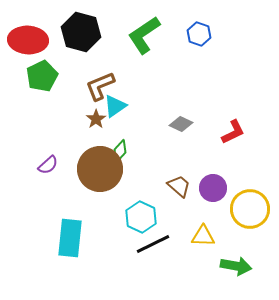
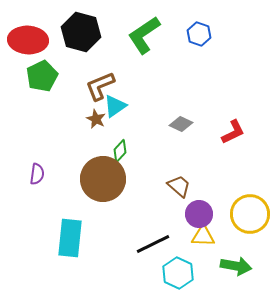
brown star: rotated 12 degrees counterclockwise
purple semicircle: moved 11 px left, 9 px down; rotated 40 degrees counterclockwise
brown circle: moved 3 px right, 10 px down
purple circle: moved 14 px left, 26 px down
yellow circle: moved 5 px down
cyan hexagon: moved 37 px right, 56 px down
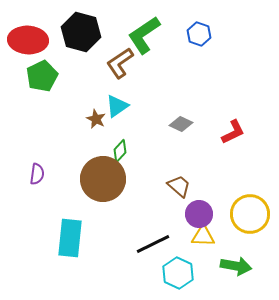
brown L-shape: moved 20 px right, 23 px up; rotated 12 degrees counterclockwise
cyan triangle: moved 2 px right
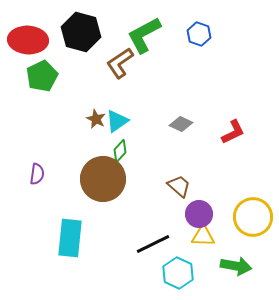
green L-shape: rotated 6 degrees clockwise
cyan triangle: moved 15 px down
yellow circle: moved 3 px right, 3 px down
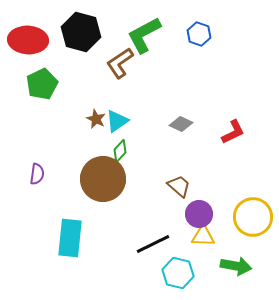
green pentagon: moved 8 px down
cyan hexagon: rotated 12 degrees counterclockwise
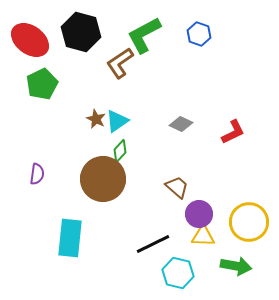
red ellipse: moved 2 px right; rotated 33 degrees clockwise
brown trapezoid: moved 2 px left, 1 px down
yellow circle: moved 4 px left, 5 px down
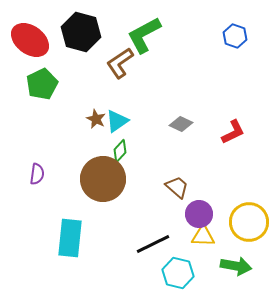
blue hexagon: moved 36 px right, 2 px down
